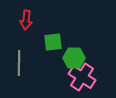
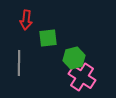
green square: moved 5 px left, 4 px up
green hexagon: rotated 15 degrees counterclockwise
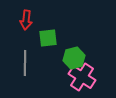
gray line: moved 6 px right
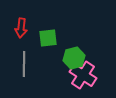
red arrow: moved 5 px left, 8 px down
gray line: moved 1 px left, 1 px down
pink cross: moved 1 px right, 2 px up
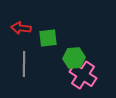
red arrow: rotated 90 degrees clockwise
green hexagon: rotated 10 degrees clockwise
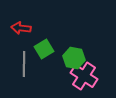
green square: moved 4 px left, 11 px down; rotated 24 degrees counterclockwise
green hexagon: rotated 15 degrees clockwise
pink cross: moved 1 px right, 1 px down
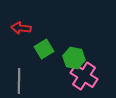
gray line: moved 5 px left, 17 px down
